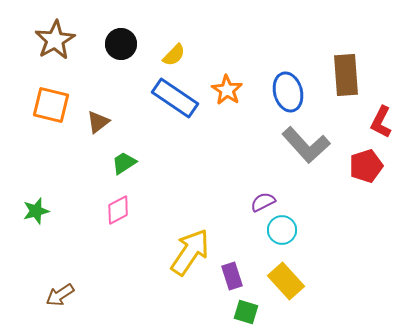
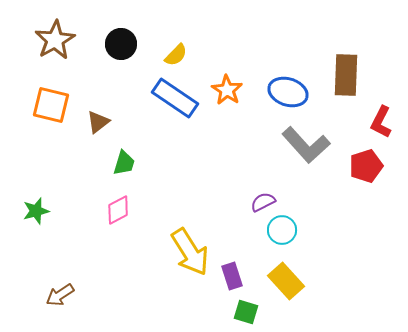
yellow semicircle: moved 2 px right
brown rectangle: rotated 6 degrees clockwise
blue ellipse: rotated 57 degrees counterclockwise
green trapezoid: rotated 140 degrees clockwise
yellow arrow: rotated 114 degrees clockwise
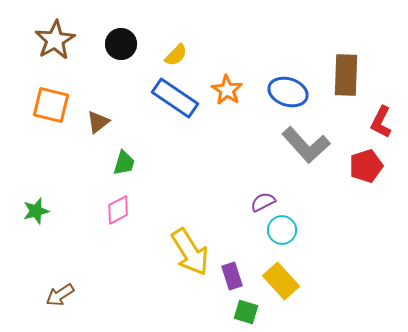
yellow rectangle: moved 5 px left
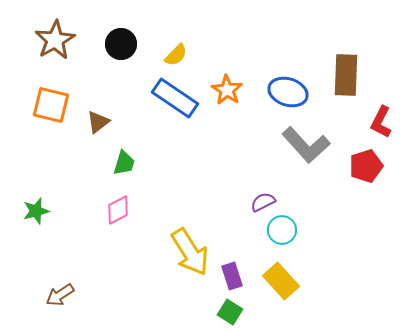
green square: moved 16 px left; rotated 15 degrees clockwise
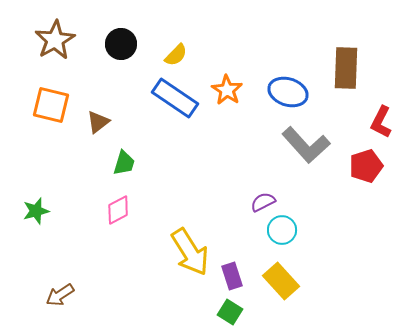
brown rectangle: moved 7 px up
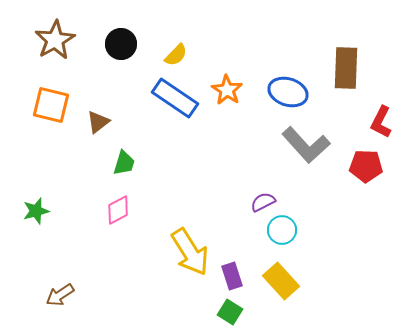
red pentagon: rotated 20 degrees clockwise
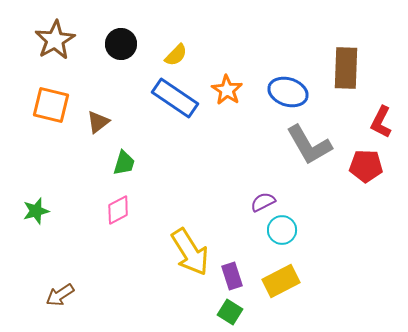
gray L-shape: moved 3 px right; rotated 12 degrees clockwise
yellow rectangle: rotated 75 degrees counterclockwise
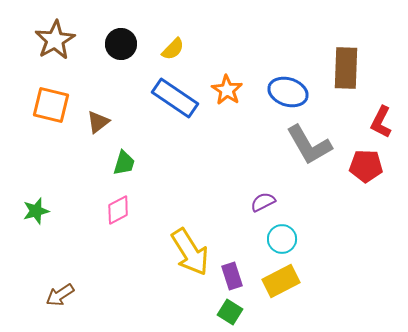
yellow semicircle: moved 3 px left, 6 px up
cyan circle: moved 9 px down
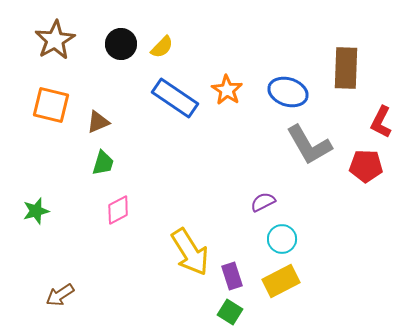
yellow semicircle: moved 11 px left, 2 px up
brown triangle: rotated 15 degrees clockwise
green trapezoid: moved 21 px left
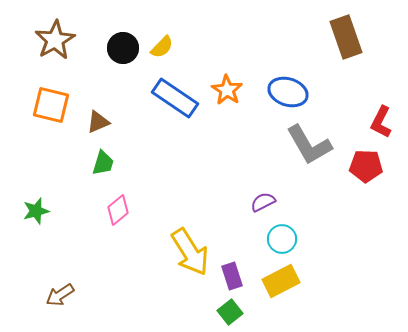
black circle: moved 2 px right, 4 px down
brown rectangle: moved 31 px up; rotated 21 degrees counterclockwise
pink diamond: rotated 12 degrees counterclockwise
green square: rotated 20 degrees clockwise
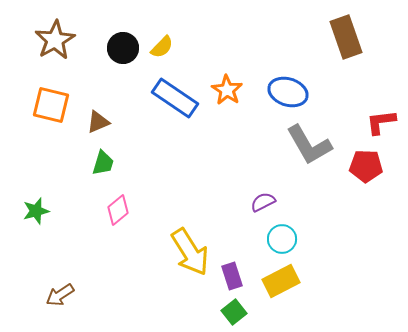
red L-shape: rotated 56 degrees clockwise
green square: moved 4 px right
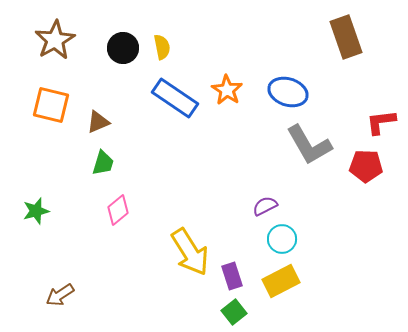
yellow semicircle: rotated 55 degrees counterclockwise
purple semicircle: moved 2 px right, 4 px down
